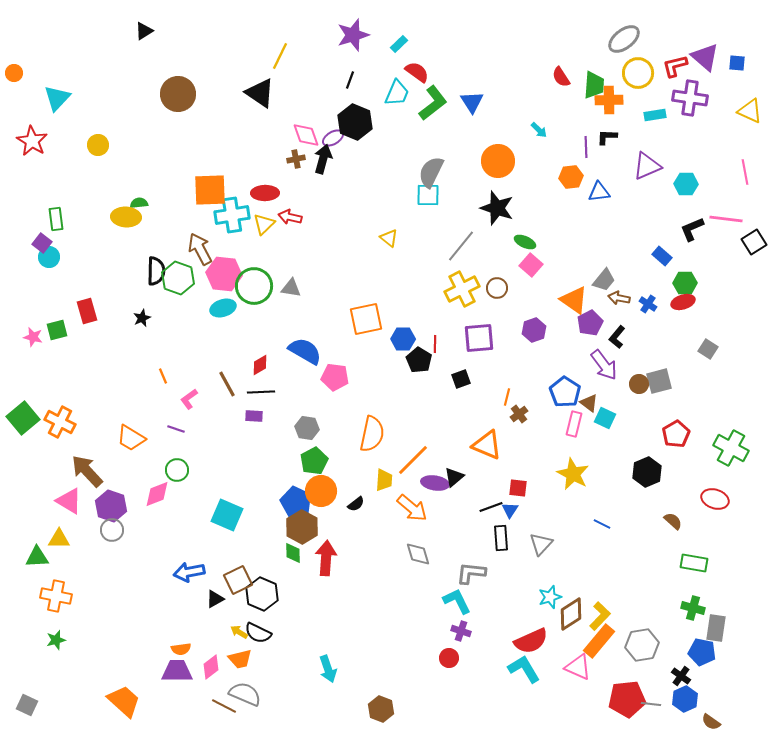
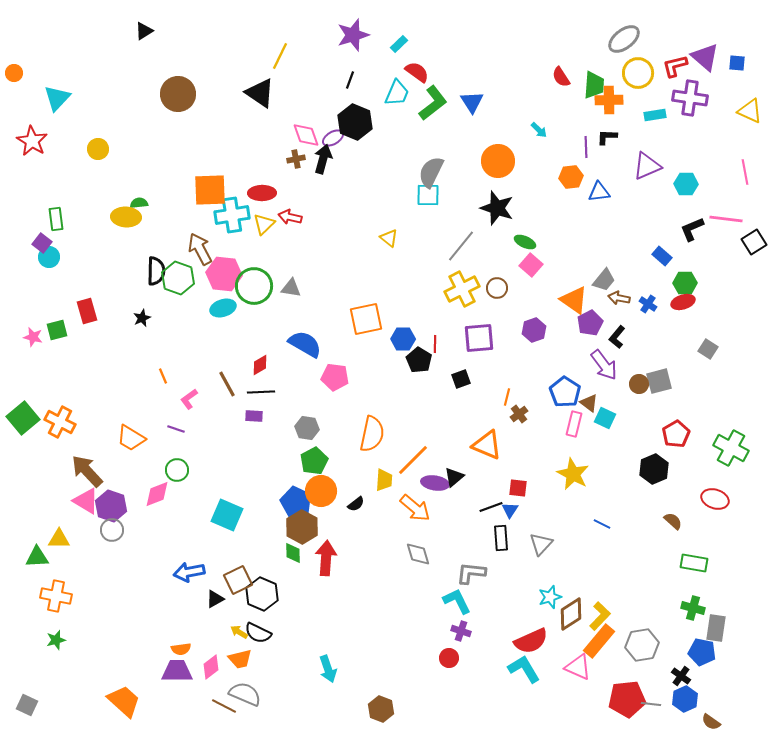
yellow circle at (98, 145): moved 4 px down
red ellipse at (265, 193): moved 3 px left
blue semicircle at (305, 351): moved 7 px up
black hexagon at (647, 472): moved 7 px right, 3 px up
pink triangle at (69, 501): moved 17 px right
orange arrow at (412, 508): moved 3 px right
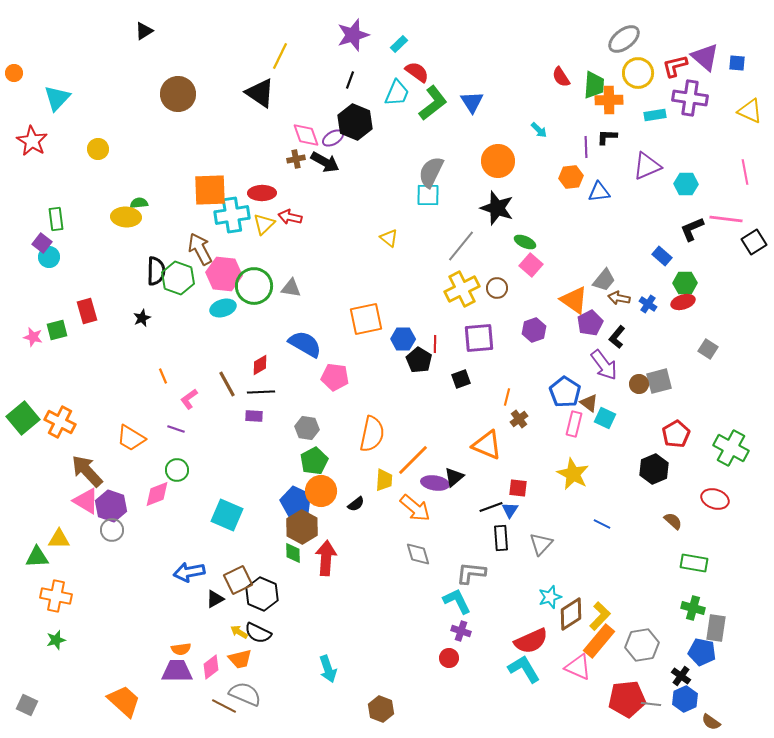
black arrow at (323, 159): moved 2 px right, 3 px down; rotated 104 degrees clockwise
brown cross at (519, 414): moved 5 px down
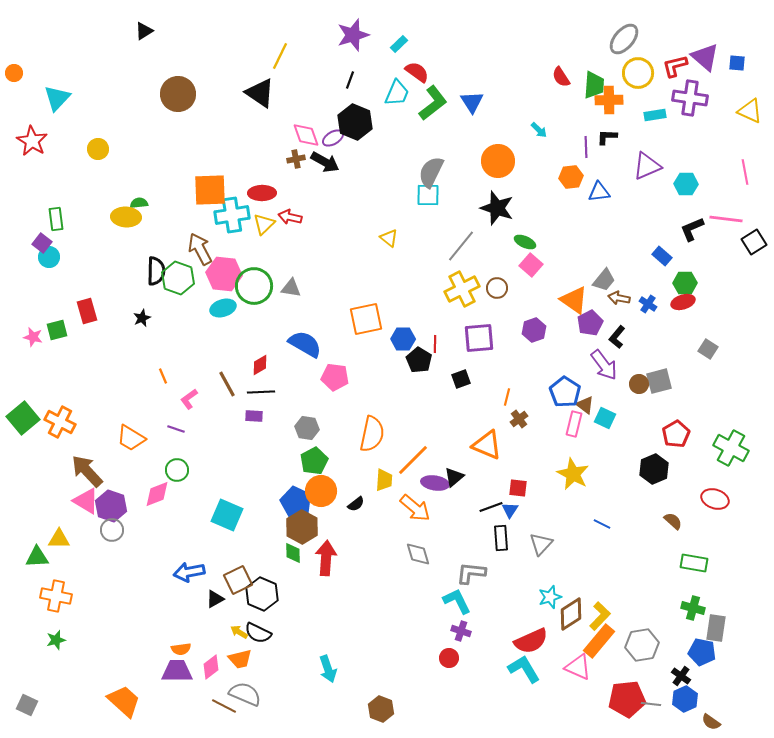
gray ellipse at (624, 39): rotated 12 degrees counterclockwise
brown triangle at (589, 403): moved 4 px left, 2 px down
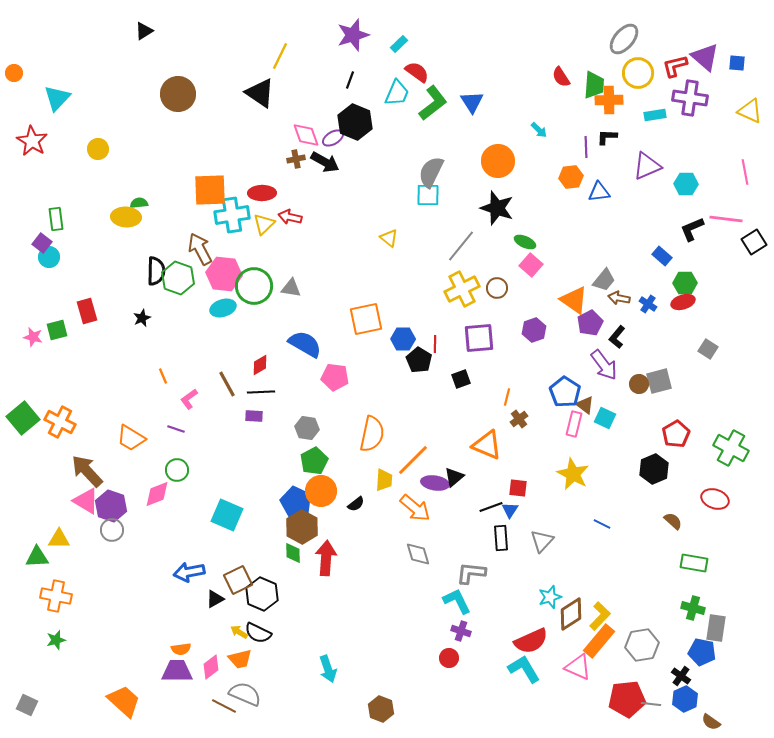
gray triangle at (541, 544): moved 1 px right, 3 px up
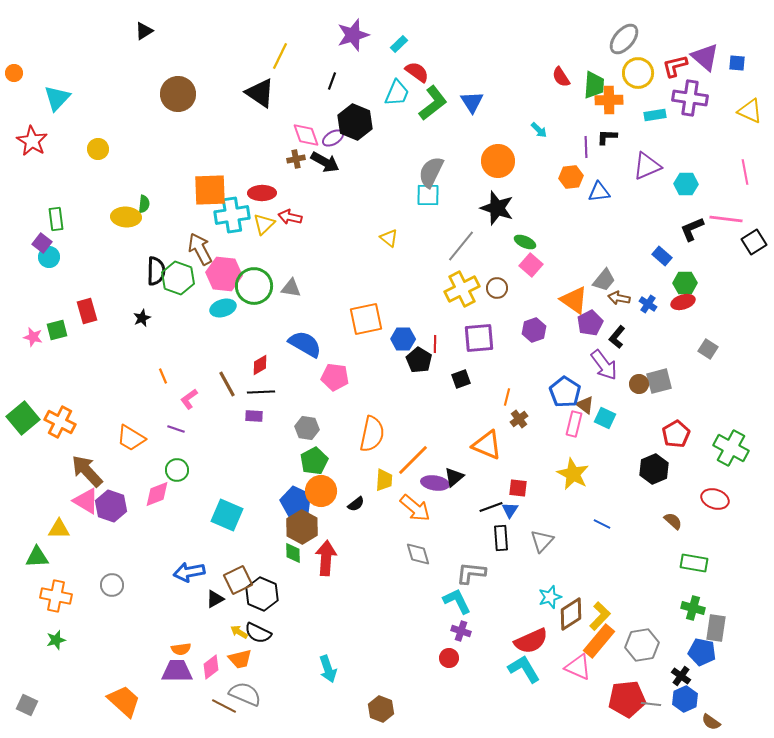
black line at (350, 80): moved 18 px left, 1 px down
green semicircle at (139, 203): moved 5 px right, 1 px down; rotated 102 degrees clockwise
gray circle at (112, 530): moved 55 px down
yellow triangle at (59, 539): moved 10 px up
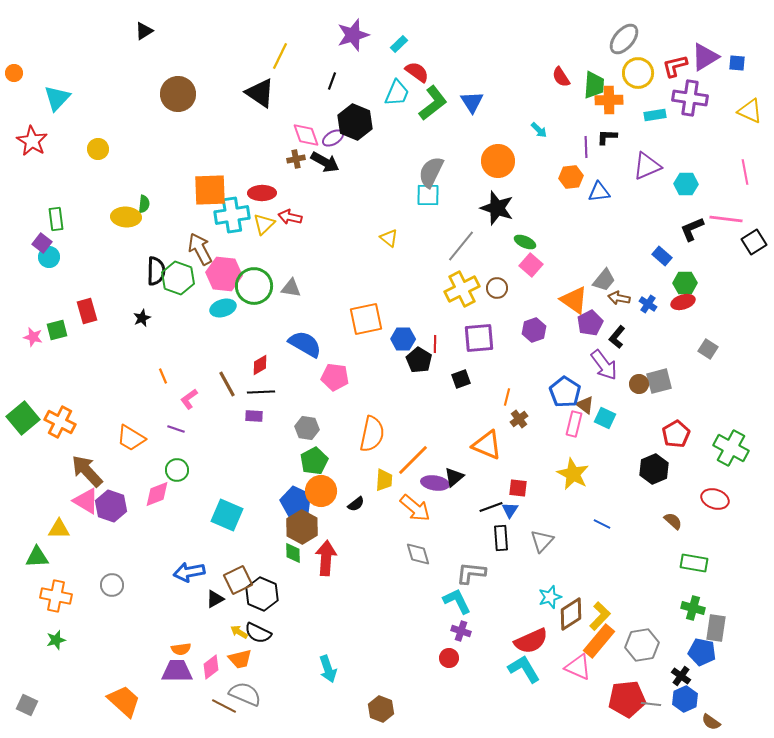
purple triangle at (705, 57): rotated 48 degrees clockwise
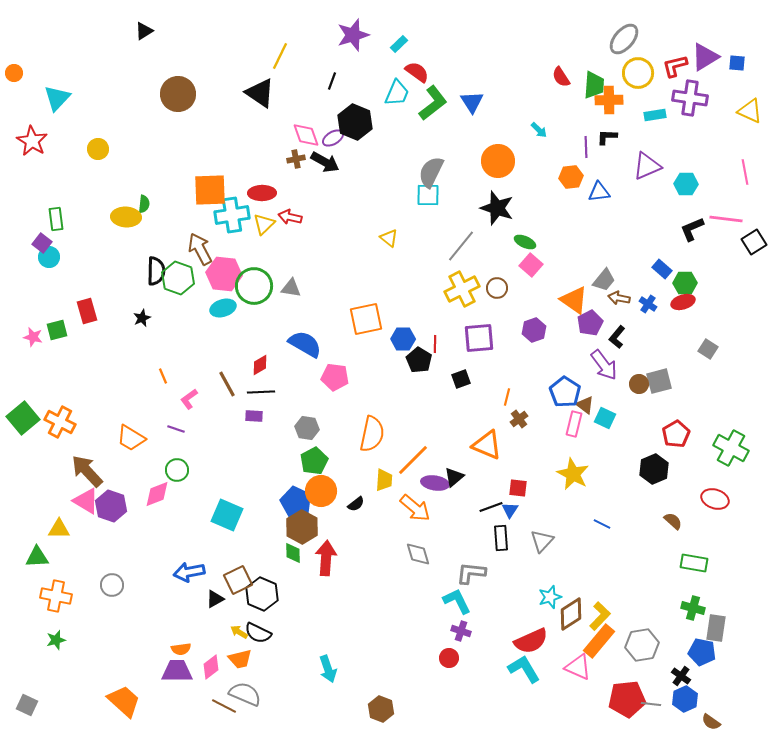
blue rectangle at (662, 256): moved 13 px down
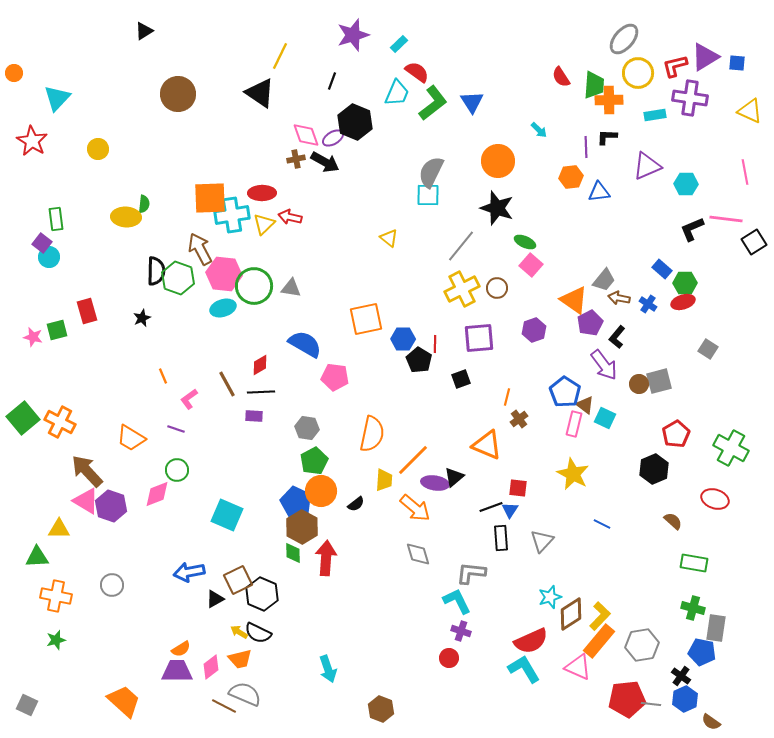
orange square at (210, 190): moved 8 px down
orange semicircle at (181, 649): rotated 24 degrees counterclockwise
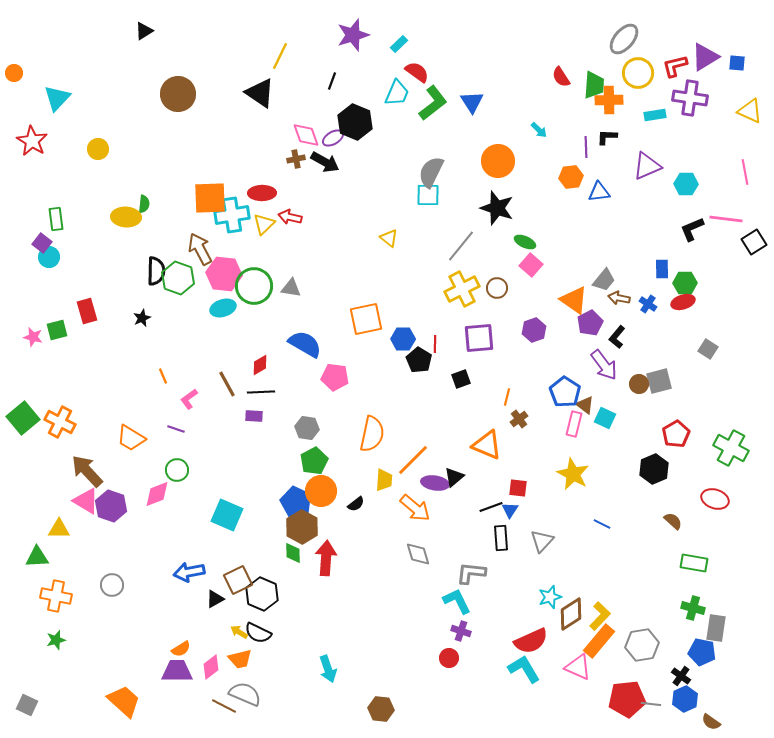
blue rectangle at (662, 269): rotated 48 degrees clockwise
brown hexagon at (381, 709): rotated 15 degrees counterclockwise
